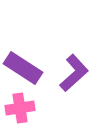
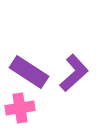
purple rectangle: moved 6 px right, 4 px down
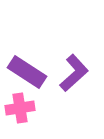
purple rectangle: moved 2 px left
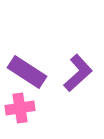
purple L-shape: moved 4 px right
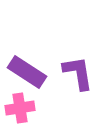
purple L-shape: rotated 57 degrees counterclockwise
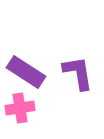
purple rectangle: moved 1 px left
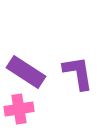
pink cross: moved 1 px left, 1 px down
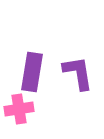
purple rectangle: moved 6 px right; rotated 66 degrees clockwise
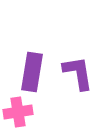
pink cross: moved 1 px left, 3 px down
